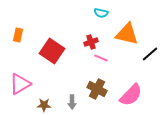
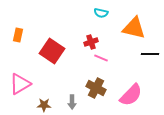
orange triangle: moved 7 px right, 6 px up
black line: rotated 42 degrees clockwise
brown cross: moved 1 px left, 1 px up
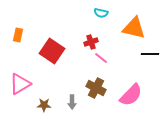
pink line: rotated 16 degrees clockwise
